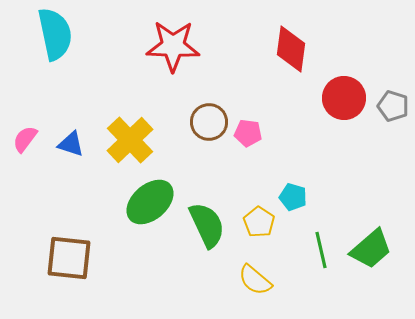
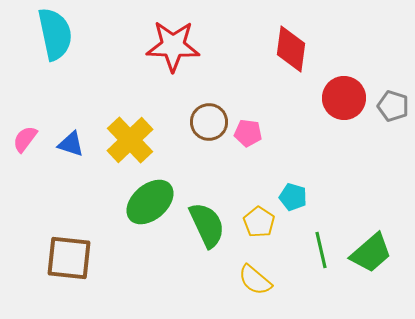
green trapezoid: moved 4 px down
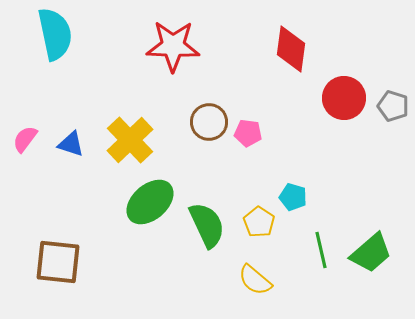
brown square: moved 11 px left, 4 px down
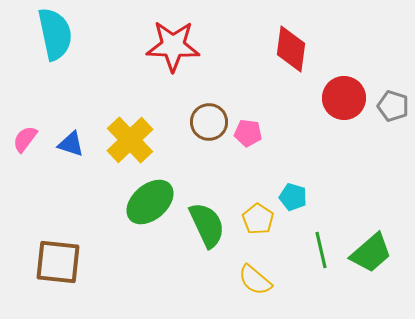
yellow pentagon: moved 1 px left, 3 px up
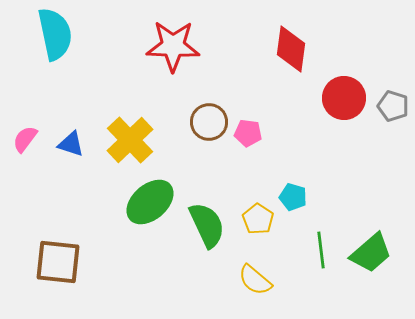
green line: rotated 6 degrees clockwise
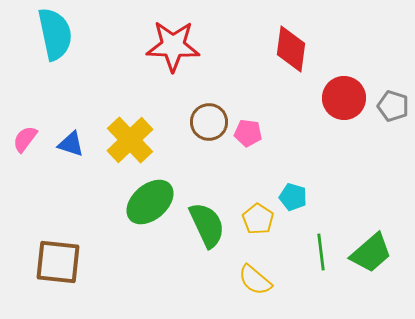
green line: moved 2 px down
